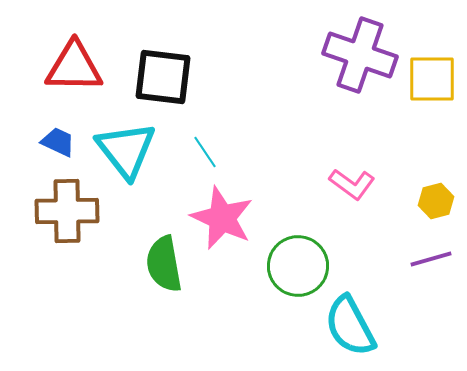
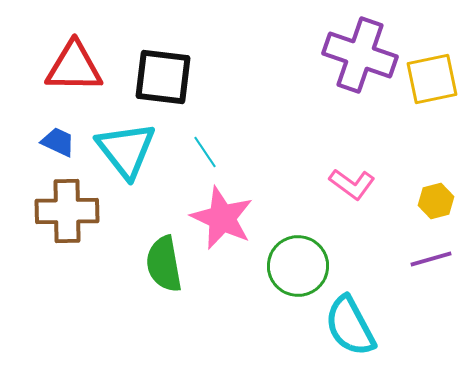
yellow square: rotated 12 degrees counterclockwise
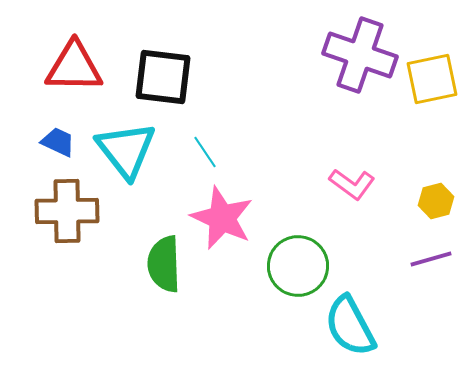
green semicircle: rotated 8 degrees clockwise
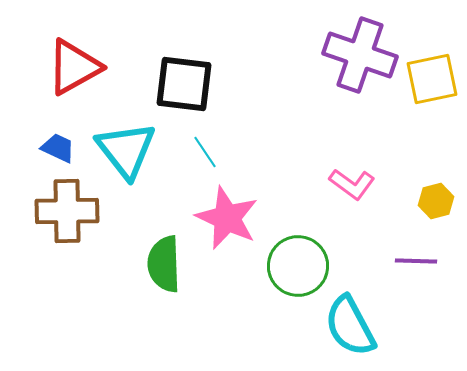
red triangle: rotated 30 degrees counterclockwise
black square: moved 21 px right, 7 px down
blue trapezoid: moved 6 px down
pink star: moved 5 px right
purple line: moved 15 px left, 2 px down; rotated 18 degrees clockwise
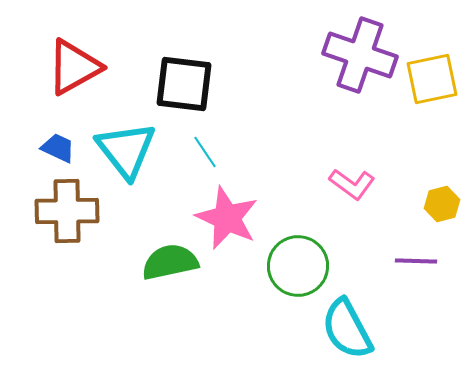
yellow hexagon: moved 6 px right, 3 px down
green semicircle: moved 6 px right, 2 px up; rotated 80 degrees clockwise
cyan semicircle: moved 3 px left, 3 px down
